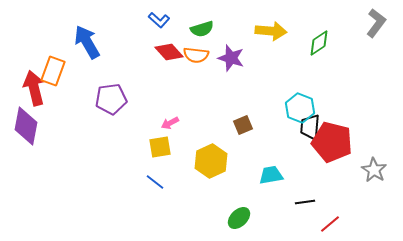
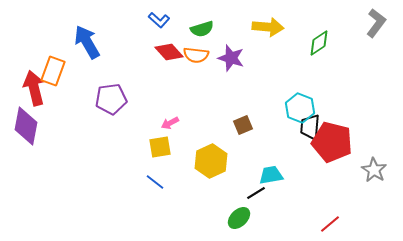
yellow arrow: moved 3 px left, 4 px up
black line: moved 49 px left, 9 px up; rotated 24 degrees counterclockwise
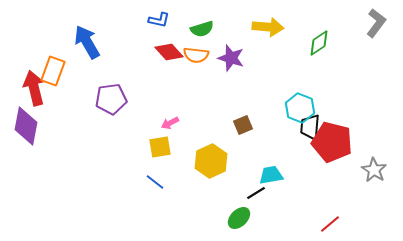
blue L-shape: rotated 30 degrees counterclockwise
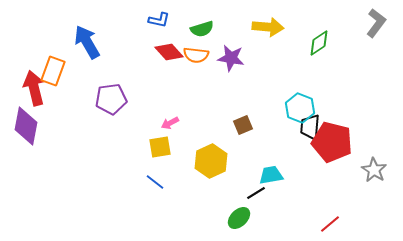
purple star: rotated 8 degrees counterclockwise
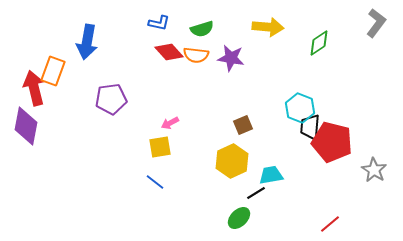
blue L-shape: moved 3 px down
blue arrow: rotated 140 degrees counterclockwise
yellow hexagon: moved 21 px right
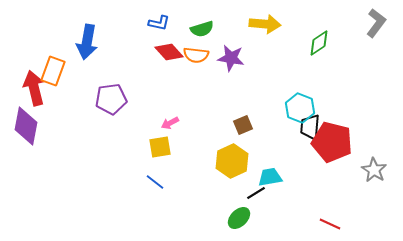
yellow arrow: moved 3 px left, 3 px up
cyan trapezoid: moved 1 px left, 2 px down
red line: rotated 65 degrees clockwise
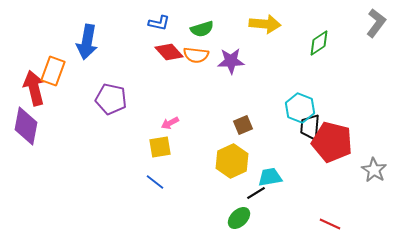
purple star: moved 3 px down; rotated 12 degrees counterclockwise
purple pentagon: rotated 20 degrees clockwise
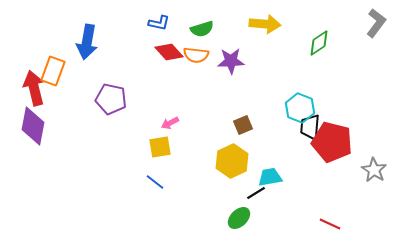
purple diamond: moved 7 px right
